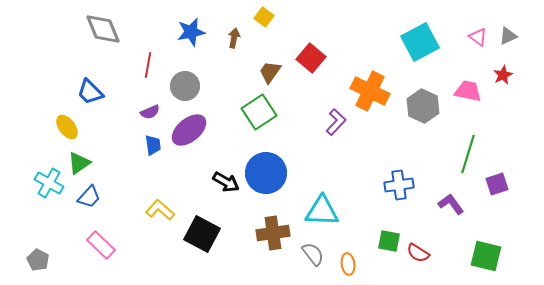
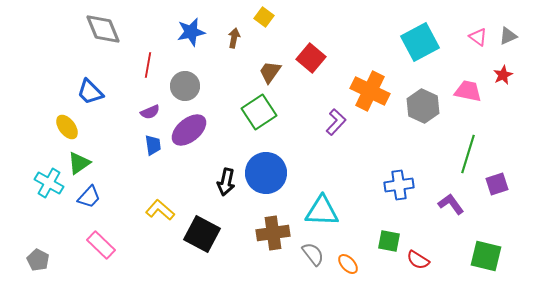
black arrow at (226, 182): rotated 72 degrees clockwise
red semicircle at (418, 253): moved 7 px down
orange ellipse at (348, 264): rotated 35 degrees counterclockwise
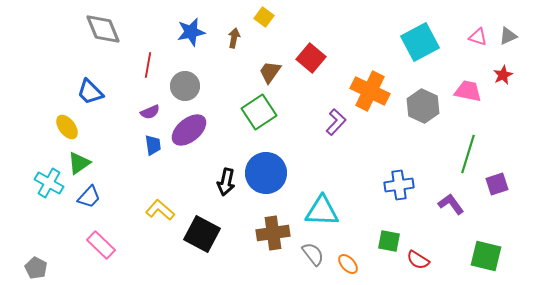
pink triangle at (478, 37): rotated 18 degrees counterclockwise
gray pentagon at (38, 260): moved 2 px left, 8 px down
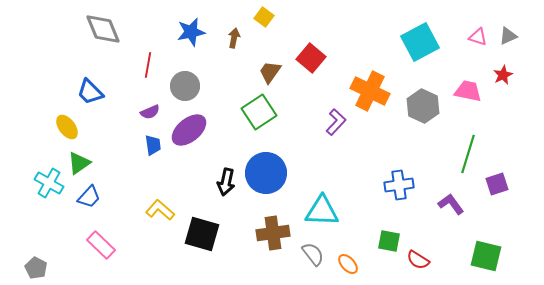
black square at (202, 234): rotated 12 degrees counterclockwise
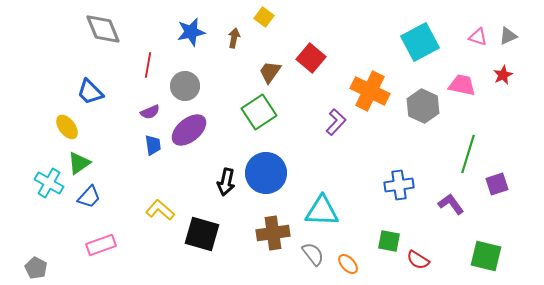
pink trapezoid at (468, 91): moved 6 px left, 6 px up
pink rectangle at (101, 245): rotated 64 degrees counterclockwise
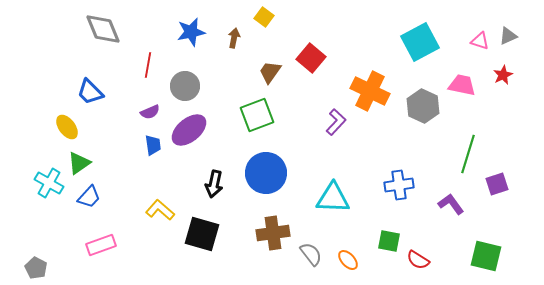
pink triangle at (478, 37): moved 2 px right, 4 px down
green square at (259, 112): moved 2 px left, 3 px down; rotated 12 degrees clockwise
black arrow at (226, 182): moved 12 px left, 2 px down
cyan triangle at (322, 211): moved 11 px right, 13 px up
gray semicircle at (313, 254): moved 2 px left
orange ellipse at (348, 264): moved 4 px up
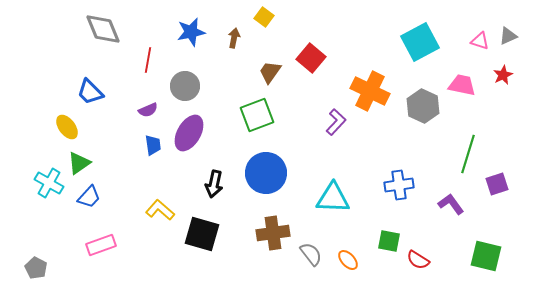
red line at (148, 65): moved 5 px up
purple semicircle at (150, 112): moved 2 px left, 2 px up
purple ellipse at (189, 130): moved 3 px down; rotated 21 degrees counterclockwise
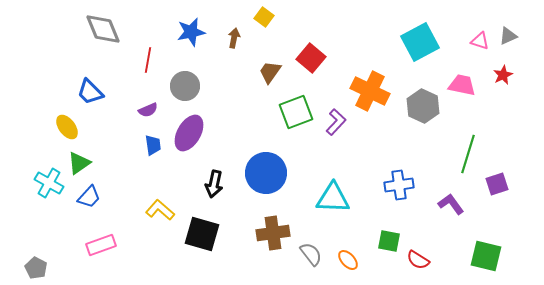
green square at (257, 115): moved 39 px right, 3 px up
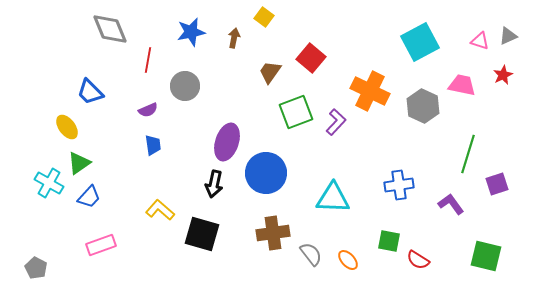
gray diamond at (103, 29): moved 7 px right
purple ellipse at (189, 133): moved 38 px right, 9 px down; rotated 12 degrees counterclockwise
